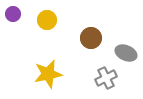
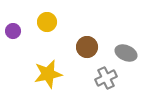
purple circle: moved 17 px down
yellow circle: moved 2 px down
brown circle: moved 4 px left, 9 px down
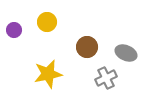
purple circle: moved 1 px right, 1 px up
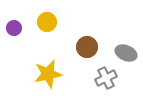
purple circle: moved 2 px up
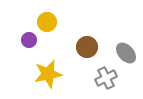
purple circle: moved 15 px right, 12 px down
gray ellipse: rotated 25 degrees clockwise
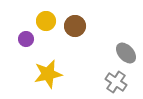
yellow circle: moved 1 px left, 1 px up
purple circle: moved 3 px left, 1 px up
brown circle: moved 12 px left, 21 px up
gray cross: moved 10 px right, 4 px down; rotated 30 degrees counterclockwise
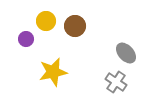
yellow star: moved 5 px right, 2 px up
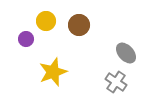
brown circle: moved 4 px right, 1 px up
yellow star: rotated 8 degrees counterclockwise
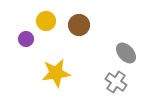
yellow star: moved 3 px right, 1 px down; rotated 12 degrees clockwise
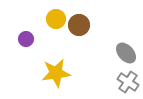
yellow circle: moved 10 px right, 2 px up
gray cross: moved 12 px right
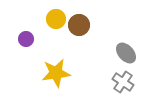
gray cross: moved 5 px left
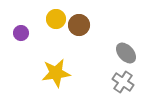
purple circle: moved 5 px left, 6 px up
